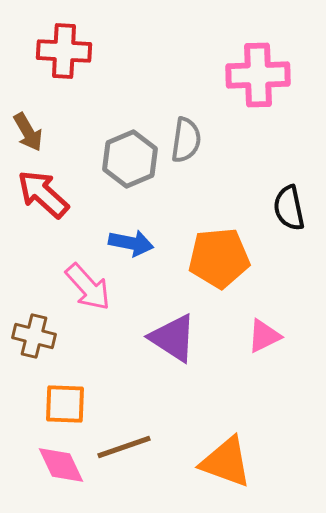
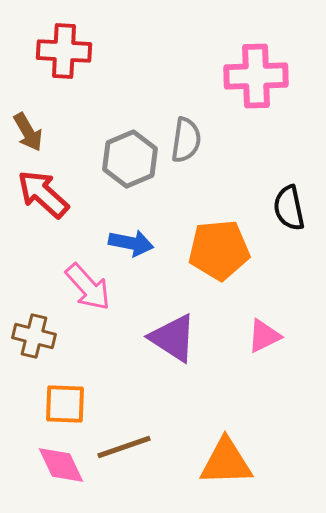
pink cross: moved 2 px left, 1 px down
orange pentagon: moved 8 px up
orange triangle: rotated 22 degrees counterclockwise
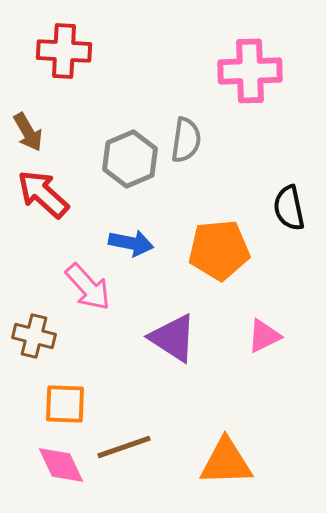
pink cross: moved 6 px left, 5 px up
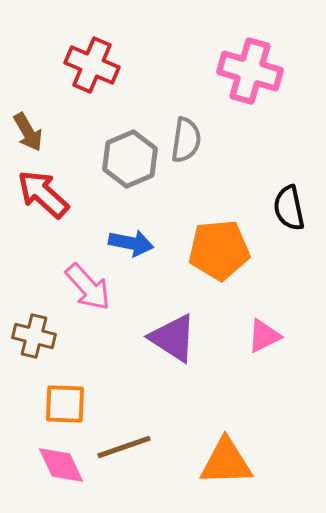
red cross: moved 28 px right, 14 px down; rotated 20 degrees clockwise
pink cross: rotated 18 degrees clockwise
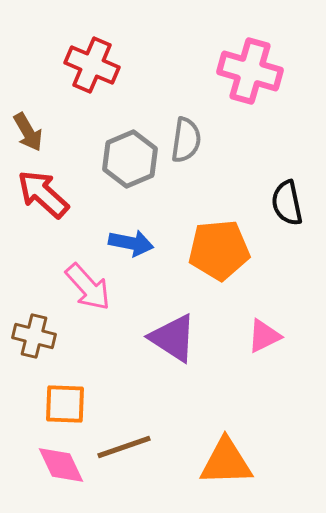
black semicircle: moved 2 px left, 5 px up
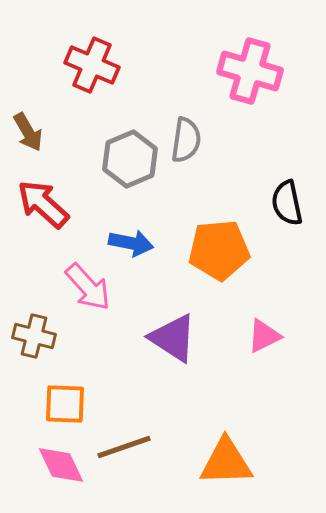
red arrow: moved 10 px down
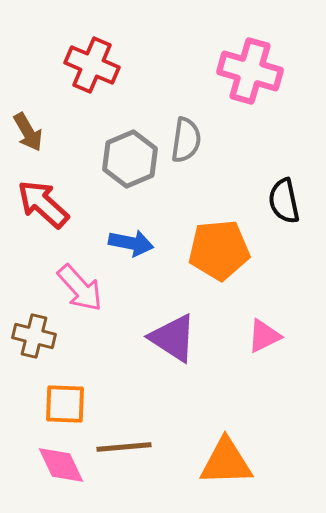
black semicircle: moved 3 px left, 2 px up
pink arrow: moved 8 px left, 1 px down
brown line: rotated 14 degrees clockwise
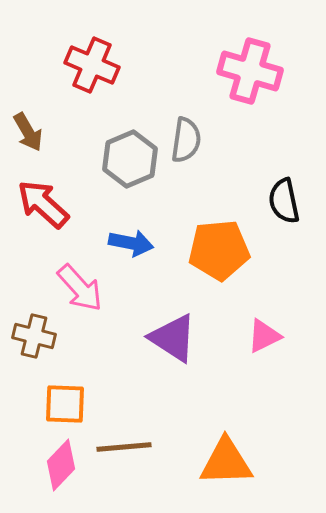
pink diamond: rotated 69 degrees clockwise
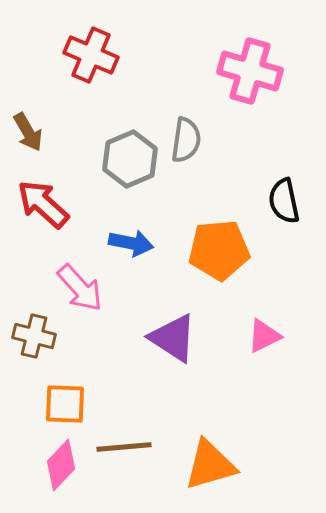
red cross: moved 1 px left, 10 px up
orange triangle: moved 16 px left, 3 px down; rotated 14 degrees counterclockwise
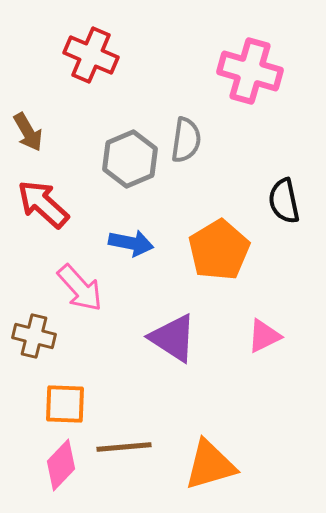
orange pentagon: rotated 26 degrees counterclockwise
